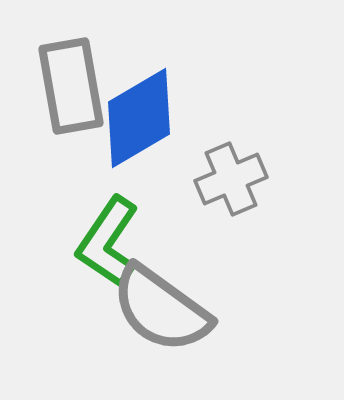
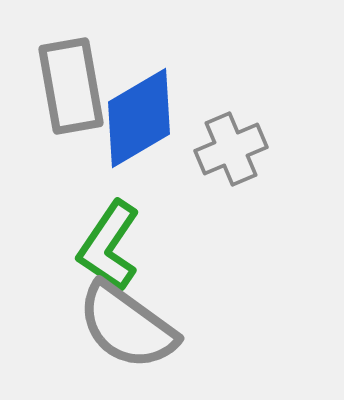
gray cross: moved 30 px up
green L-shape: moved 1 px right, 4 px down
gray semicircle: moved 34 px left, 17 px down
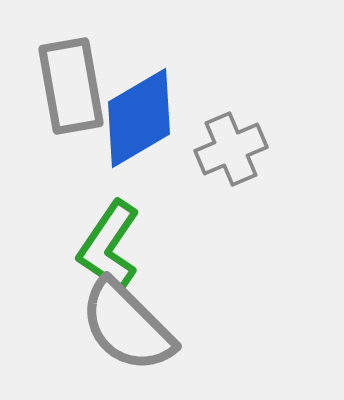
gray semicircle: rotated 9 degrees clockwise
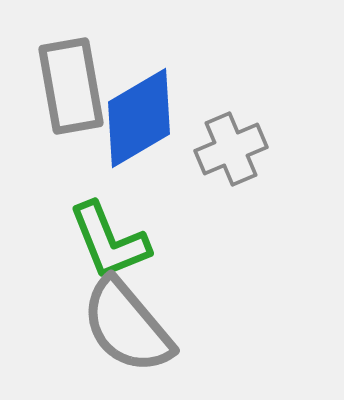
green L-shape: moved 5 px up; rotated 56 degrees counterclockwise
gray semicircle: rotated 5 degrees clockwise
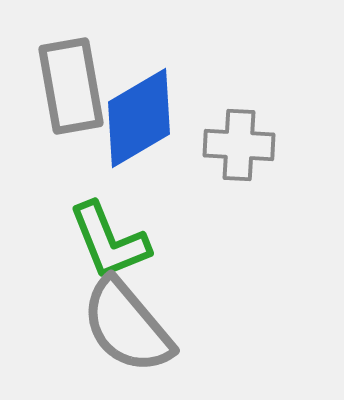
gray cross: moved 8 px right, 4 px up; rotated 26 degrees clockwise
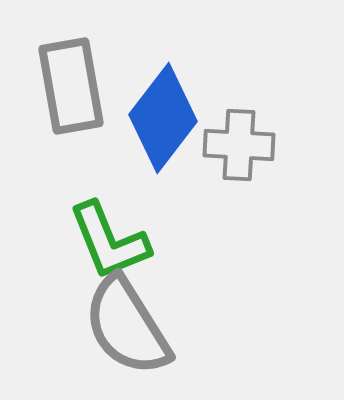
blue diamond: moved 24 px right; rotated 22 degrees counterclockwise
gray semicircle: rotated 8 degrees clockwise
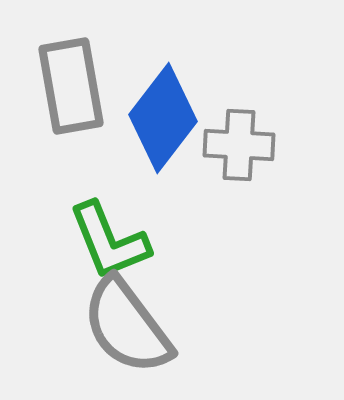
gray semicircle: rotated 5 degrees counterclockwise
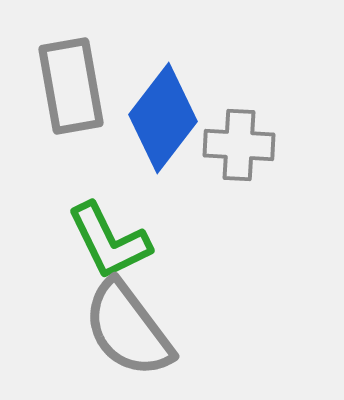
green L-shape: rotated 4 degrees counterclockwise
gray semicircle: moved 1 px right, 3 px down
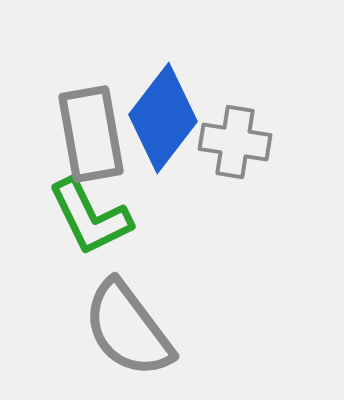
gray rectangle: moved 20 px right, 48 px down
gray cross: moved 4 px left, 3 px up; rotated 6 degrees clockwise
green L-shape: moved 19 px left, 24 px up
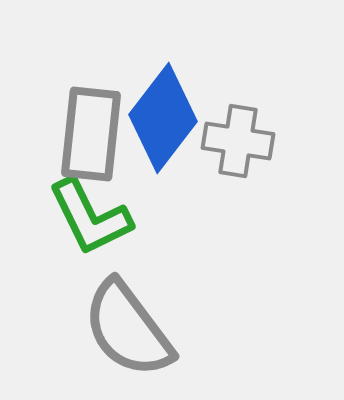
gray rectangle: rotated 16 degrees clockwise
gray cross: moved 3 px right, 1 px up
